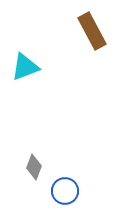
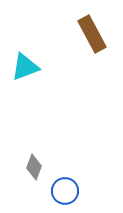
brown rectangle: moved 3 px down
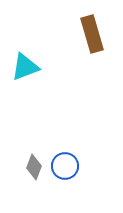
brown rectangle: rotated 12 degrees clockwise
blue circle: moved 25 px up
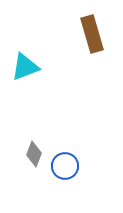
gray diamond: moved 13 px up
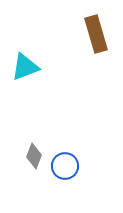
brown rectangle: moved 4 px right
gray diamond: moved 2 px down
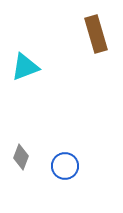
gray diamond: moved 13 px left, 1 px down
